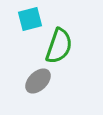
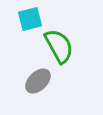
green semicircle: rotated 48 degrees counterclockwise
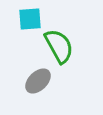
cyan square: rotated 10 degrees clockwise
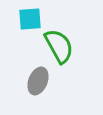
gray ellipse: rotated 24 degrees counterclockwise
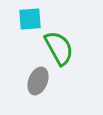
green semicircle: moved 2 px down
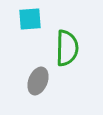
green semicircle: moved 8 px right; rotated 30 degrees clockwise
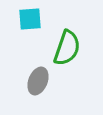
green semicircle: rotated 18 degrees clockwise
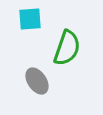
gray ellipse: moved 1 px left; rotated 56 degrees counterclockwise
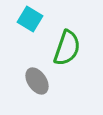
cyan square: rotated 35 degrees clockwise
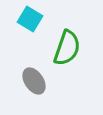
gray ellipse: moved 3 px left
